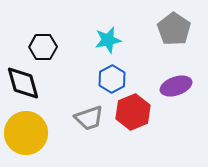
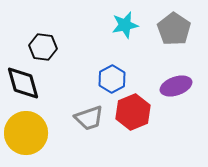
cyan star: moved 17 px right, 15 px up
black hexagon: rotated 8 degrees clockwise
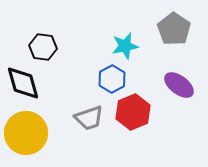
cyan star: moved 21 px down
purple ellipse: moved 3 px right, 1 px up; rotated 56 degrees clockwise
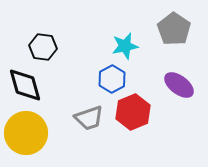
black diamond: moved 2 px right, 2 px down
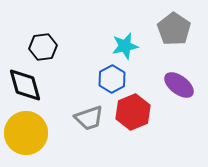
black hexagon: rotated 16 degrees counterclockwise
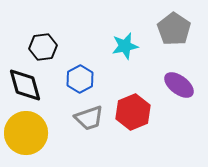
blue hexagon: moved 32 px left
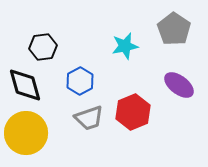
blue hexagon: moved 2 px down
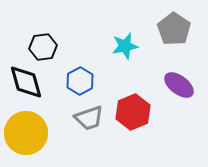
black diamond: moved 1 px right, 3 px up
